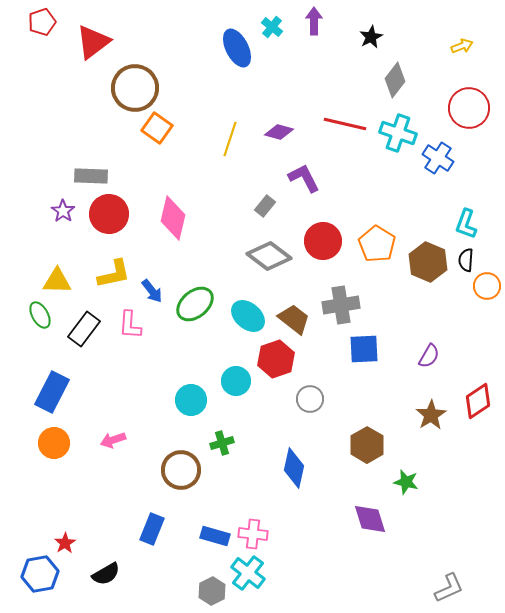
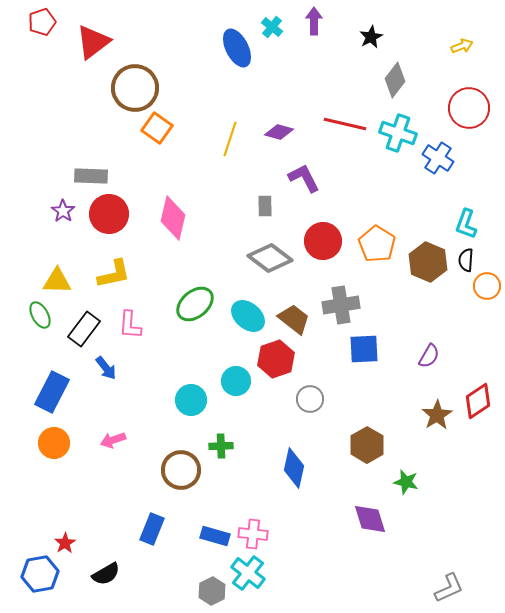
gray rectangle at (265, 206): rotated 40 degrees counterclockwise
gray diamond at (269, 256): moved 1 px right, 2 px down
blue arrow at (152, 291): moved 46 px left, 77 px down
brown star at (431, 415): moved 6 px right
green cross at (222, 443): moved 1 px left, 3 px down; rotated 15 degrees clockwise
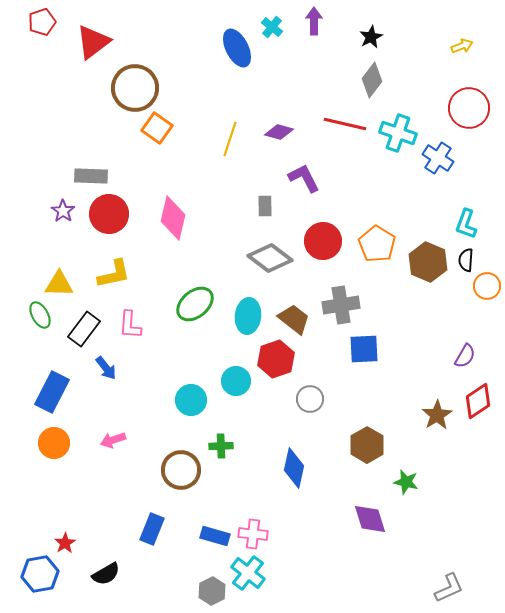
gray diamond at (395, 80): moved 23 px left
yellow triangle at (57, 281): moved 2 px right, 3 px down
cyan ellipse at (248, 316): rotated 56 degrees clockwise
purple semicircle at (429, 356): moved 36 px right
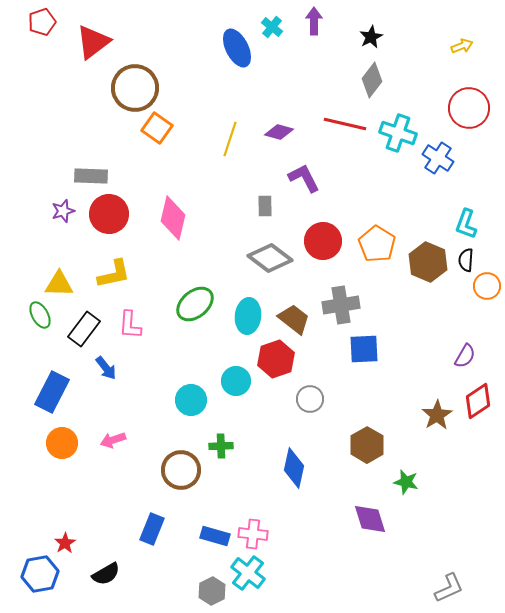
purple star at (63, 211): rotated 20 degrees clockwise
orange circle at (54, 443): moved 8 px right
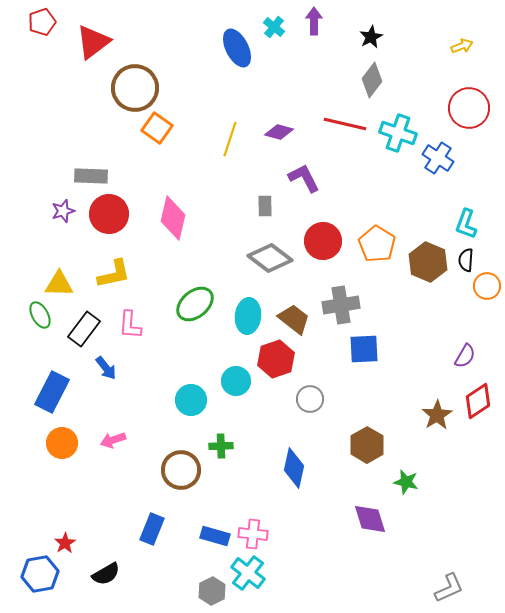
cyan cross at (272, 27): moved 2 px right
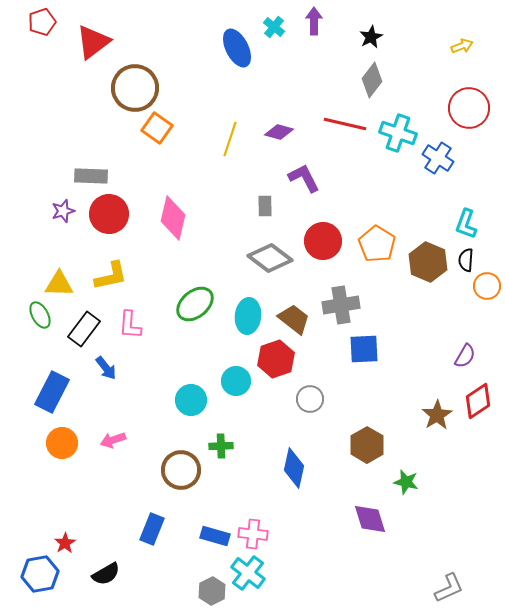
yellow L-shape at (114, 274): moved 3 px left, 2 px down
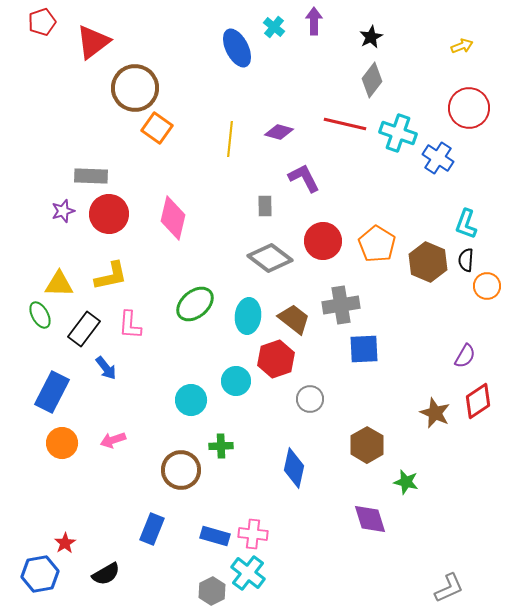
yellow line at (230, 139): rotated 12 degrees counterclockwise
brown star at (437, 415): moved 2 px left, 2 px up; rotated 16 degrees counterclockwise
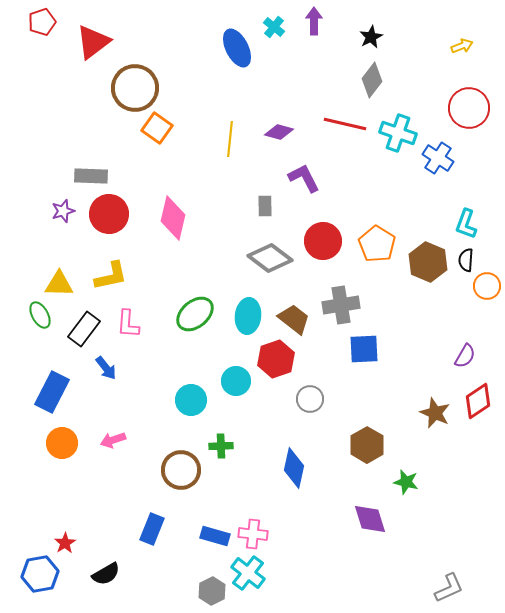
green ellipse at (195, 304): moved 10 px down
pink L-shape at (130, 325): moved 2 px left, 1 px up
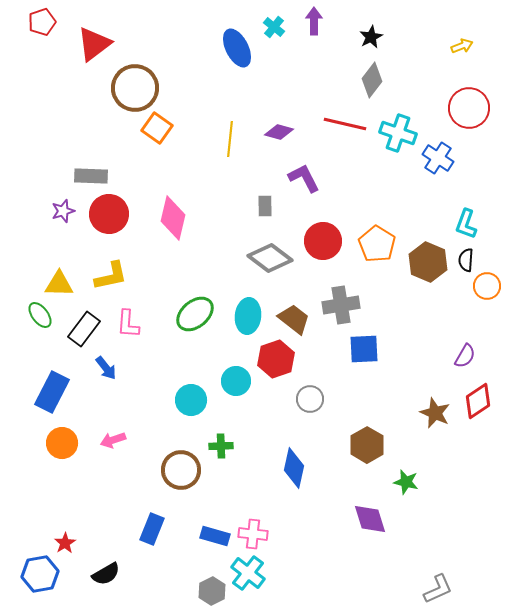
red triangle at (93, 42): moved 1 px right, 2 px down
green ellipse at (40, 315): rotated 8 degrees counterclockwise
gray L-shape at (449, 588): moved 11 px left, 1 px down
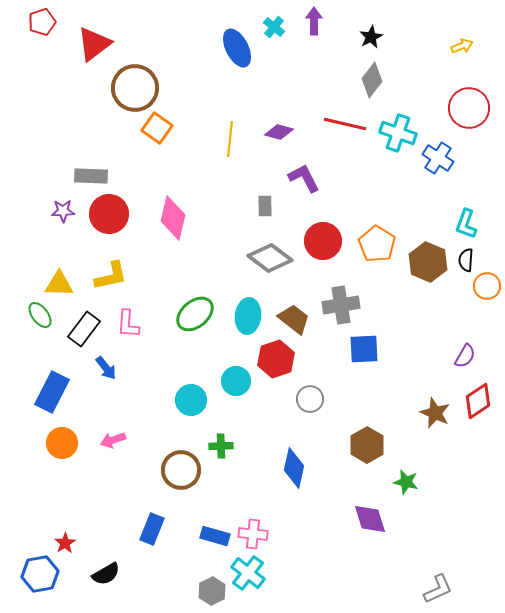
purple star at (63, 211): rotated 15 degrees clockwise
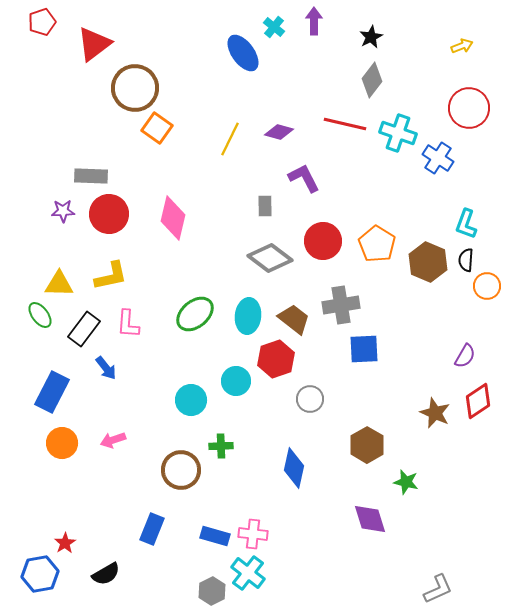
blue ellipse at (237, 48): moved 6 px right, 5 px down; rotated 9 degrees counterclockwise
yellow line at (230, 139): rotated 20 degrees clockwise
